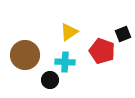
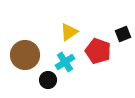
red pentagon: moved 4 px left
cyan cross: rotated 36 degrees counterclockwise
black circle: moved 2 px left
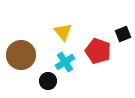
yellow triangle: moved 6 px left; rotated 36 degrees counterclockwise
brown circle: moved 4 px left
black circle: moved 1 px down
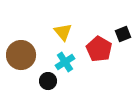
red pentagon: moved 1 px right, 2 px up; rotated 10 degrees clockwise
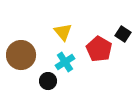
black square: rotated 35 degrees counterclockwise
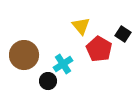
yellow triangle: moved 18 px right, 6 px up
brown circle: moved 3 px right
cyan cross: moved 2 px left, 2 px down
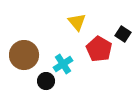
yellow triangle: moved 4 px left, 4 px up
black circle: moved 2 px left
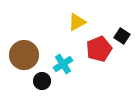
yellow triangle: rotated 42 degrees clockwise
black square: moved 1 px left, 2 px down
red pentagon: rotated 20 degrees clockwise
black circle: moved 4 px left
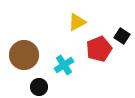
cyan cross: moved 1 px right, 1 px down
black circle: moved 3 px left, 6 px down
